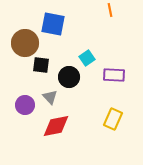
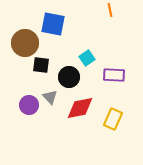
purple circle: moved 4 px right
red diamond: moved 24 px right, 18 px up
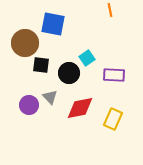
black circle: moved 4 px up
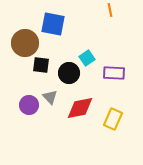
purple rectangle: moved 2 px up
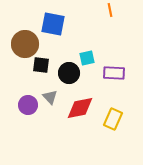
brown circle: moved 1 px down
cyan square: rotated 21 degrees clockwise
purple circle: moved 1 px left
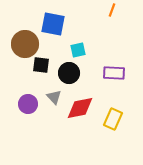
orange line: moved 2 px right; rotated 32 degrees clockwise
cyan square: moved 9 px left, 8 px up
gray triangle: moved 4 px right
purple circle: moved 1 px up
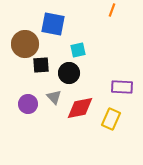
black square: rotated 12 degrees counterclockwise
purple rectangle: moved 8 px right, 14 px down
yellow rectangle: moved 2 px left
